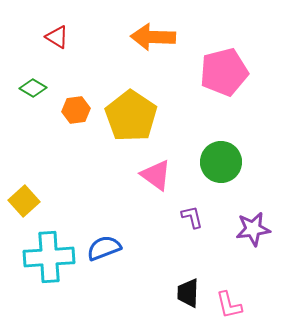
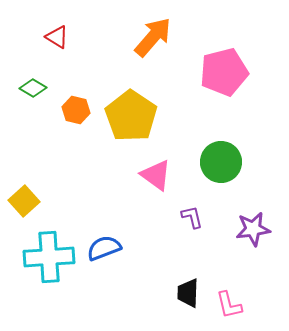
orange arrow: rotated 129 degrees clockwise
orange hexagon: rotated 20 degrees clockwise
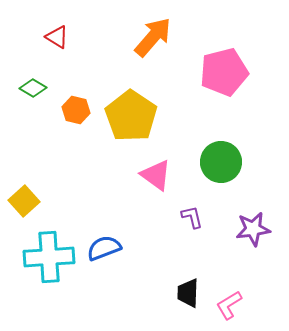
pink L-shape: rotated 72 degrees clockwise
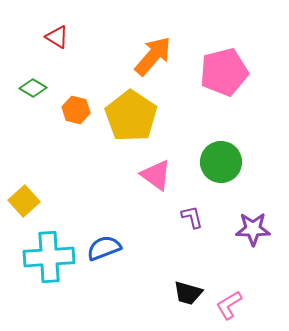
orange arrow: moved 19 px down
purple star: rotated 8 degrees clockwise
black trapezoid: rotated 76 degrees counterclockwise
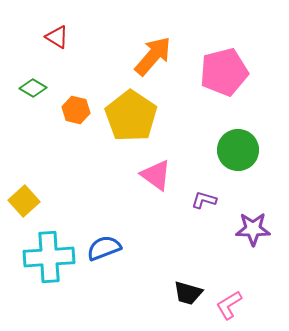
green circle: moved 17 px right, 12 px up
purple L-shape: moved 12 px right, 17 px up; rotated 60 degrees counterclockwise
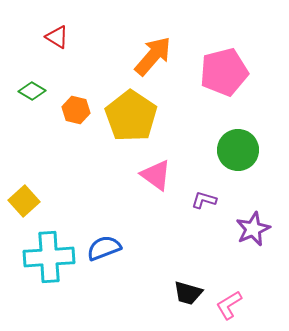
green diamond: moved 1 px left, 3 px down
purple star: rotated 24 degrees counterclockwise
